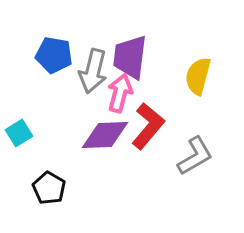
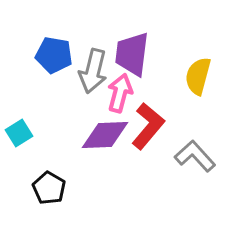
purple trapezoid: moved 2 px right, 3 px up
gray L-shape: rotated 102 degrees counterclockwise
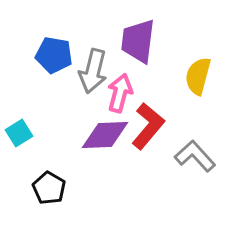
purple trapezoid: moved 6 px right, 13 px up
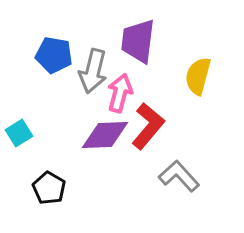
gray L-shape: moved 16 px left, 20 px down
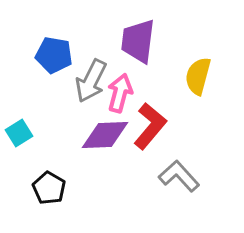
gray arrow: moved 2 px left, 10 px down; rotated 12 degrees clockwise
red L-shape: moved 2 px right
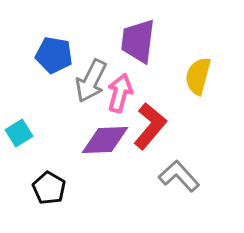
purple diamond: moved 5 px down
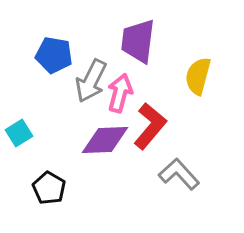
gray L-shape: moved 2 px up
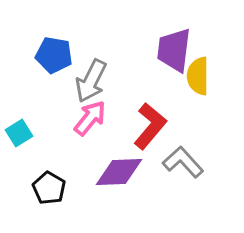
purple trapezoid: moved 36 px right, 9 px down
yellow semicircle: rotated 15 degrees counterclockwise
pink arrow: moved 30 px left, 25 px down; rotated 24 degrees clockwise
purple diamond: moved 14 px right, 32 px down
gray L-shape: moved 4 px right, 12 px up
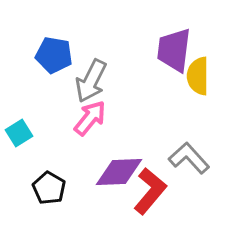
red L-shape: moved 65 px down
gray L-shape: moved 6 px right, 4 px up
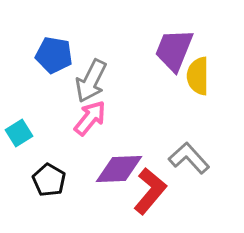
purple trapezoid: rotated 15 degrees clockwise
purple diamond: moved 3 px up
black pentagon: moved 8 px up
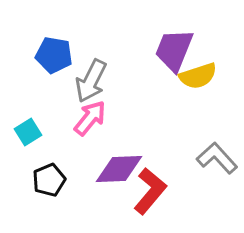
yellow semicircle: rotated 108 degrees counterclockwise
cyan square: moved 9 px right, 1 px up
gray L-shape: moved 28 px right
black pentagon: rotated 20 degrees clockwise
